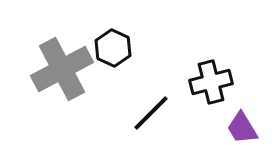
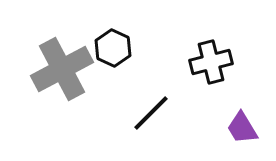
black cross: moved 20 px up
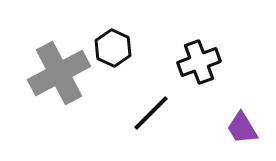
black cross: moved 12 px left; rotated 6 degrees counterclockwise
gray cross: moved 3 px left, 4 px down
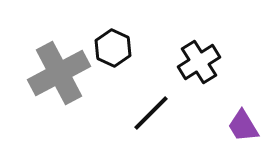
black cross: rotated 12 degrees counterclockwise
purple trapezoid: moved 1 px right, 2 px up
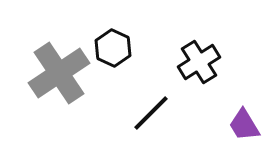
gray cross: rotated 6 degrees counterclockwise
purple trapezoid: moved 1 px right, 1 px up
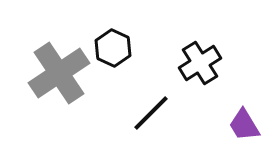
black cross: moved 1 px right, 1 px down
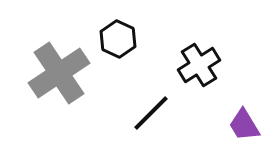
black hexagon: moved 5 px right, 9 px up
black cross: moved 1 px left, 2 px down
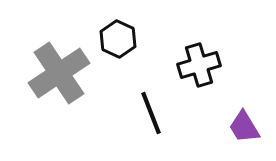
black cross: rotated 15 degrees clockwise
black line: rotated 66 degrees counterclockwise
purple trapezoid: moved 2 px down
